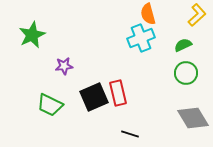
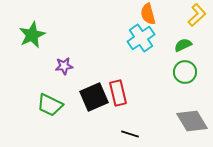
cyan cross: rotated 12 degrees counterclockwise
green circle: moved 1 px left, 1 px up
gray diamond: moved 1 px left, 3 px down
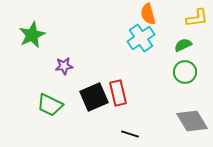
yellow L-shape: moved 3 px down; rotated 35 degrees clockwise
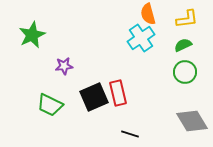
yellow L-shape: moved 10 px left, 1 px down
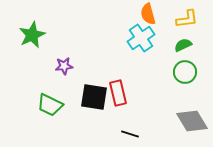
black square: rotated 32 degrees clockwise
